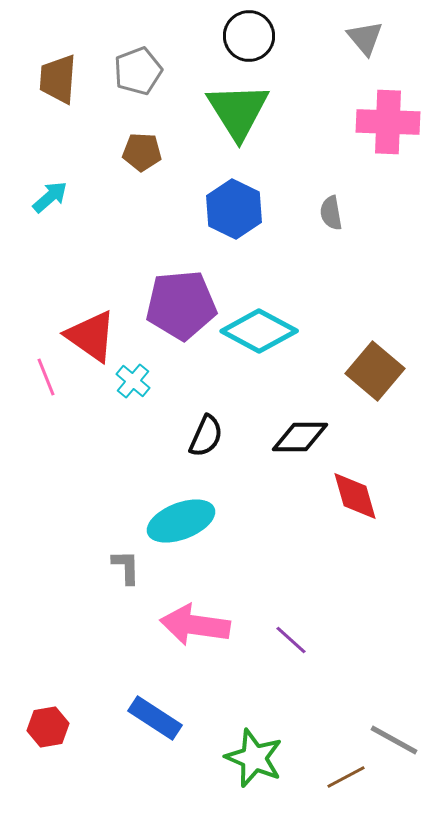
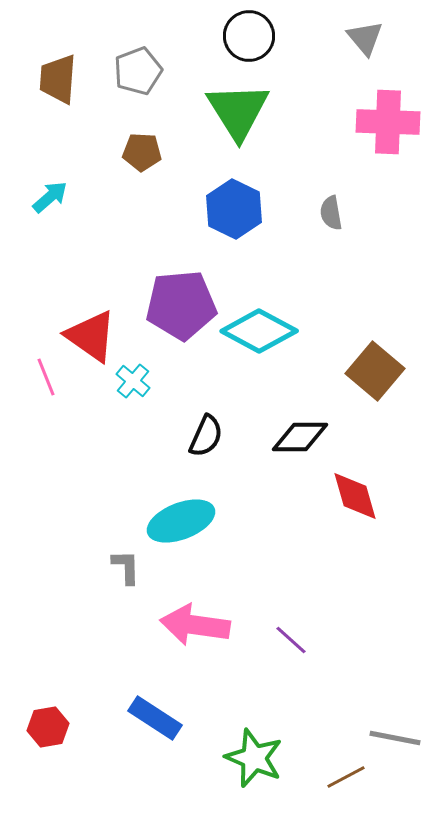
gray line: moved 1 px right, 2 px up; rotated 18 degrees counterclockwise
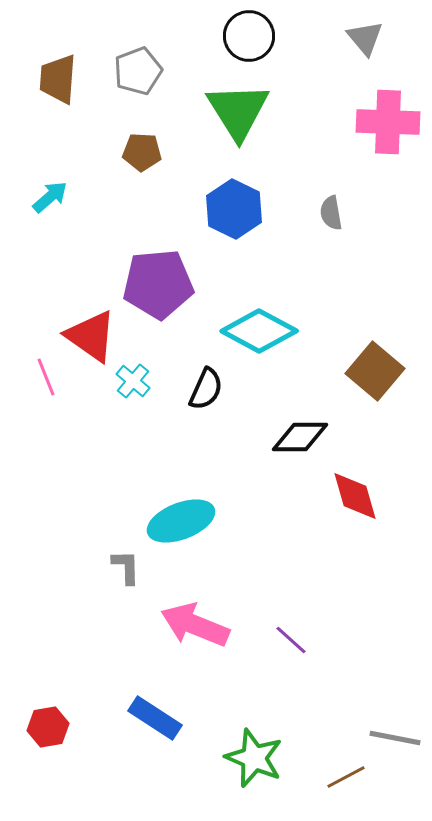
purple pentagon: moved 23 px left, 21 px up
black semicircle: moved 47 px up
pink arrow: rotated 14 degrees clockwise
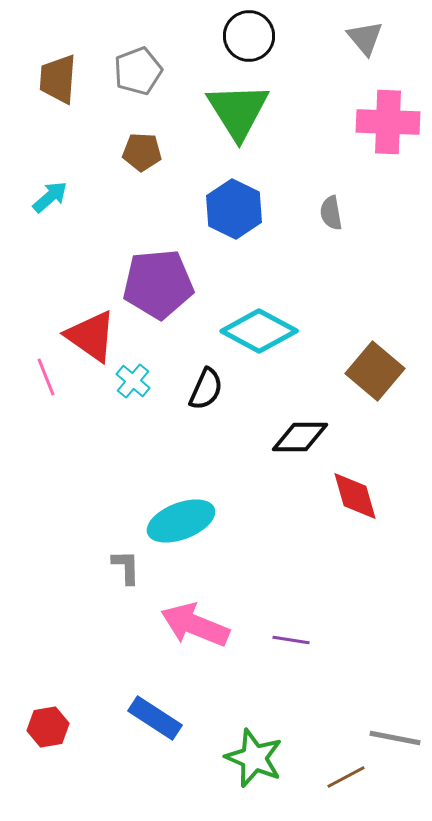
purple line: rotated 33 degrees counterclockwise
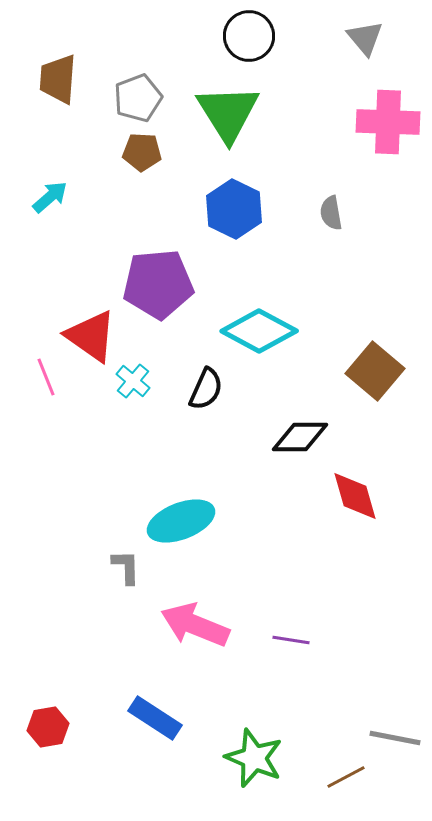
gray pentagon: moved 27 px down
green triangle: moved 10 px left, 2 px down
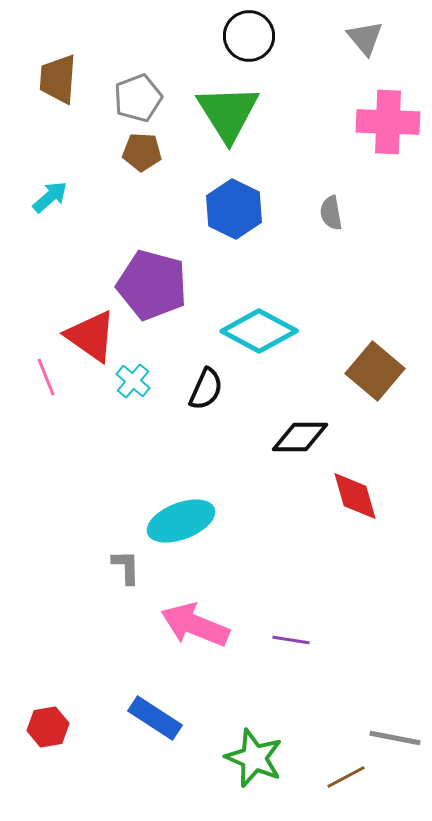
purple pentagon: moved 6 px left, 1 px down; rotated 20 degrees clockwise
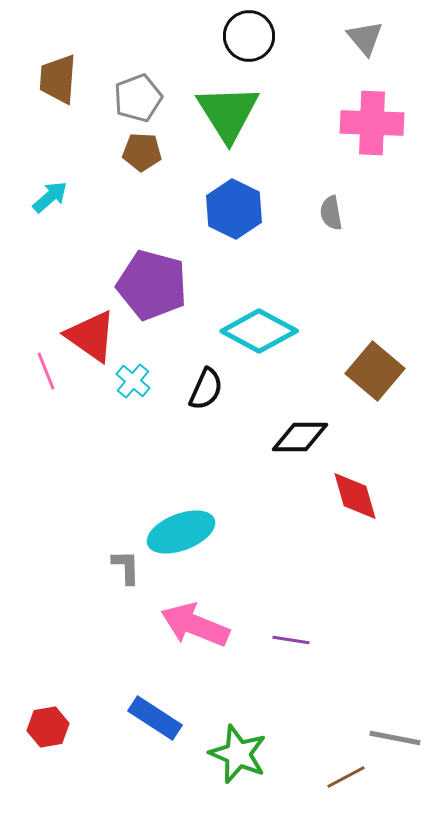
pink cross: moved 16 px left, 1 px down
pink line: moved 6 px up
cyan ellipse: moved 11 px down
green star: moved 16 px left, 4 px up
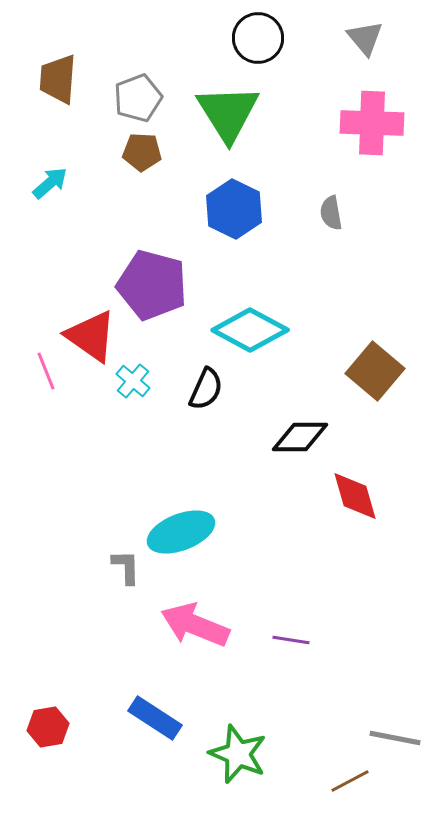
black circle: moved 9 px right, 2 px down
cyan arrow: moved 14 px up
cyan diamond: moved 9 px left, 1 px up
brown line: moved 4 px right, 4 px down
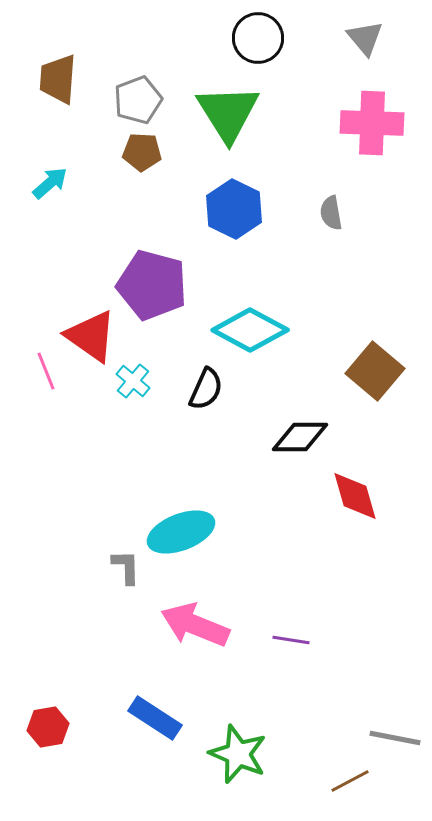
gray pentagon: moved 2 px down
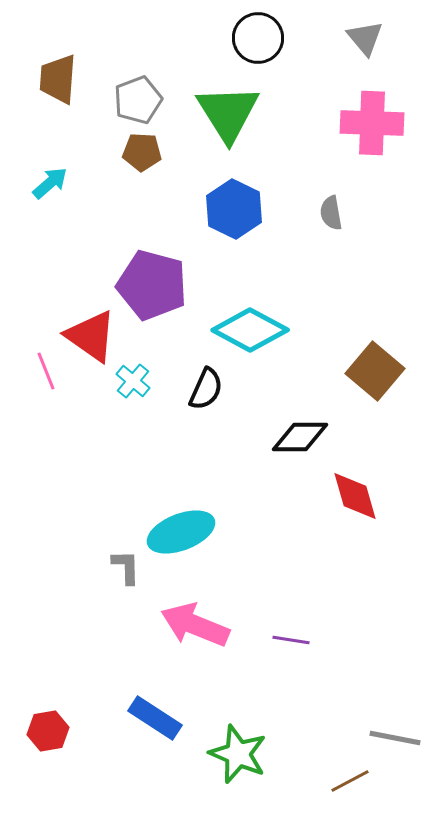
red hexagon: moved 4 px down
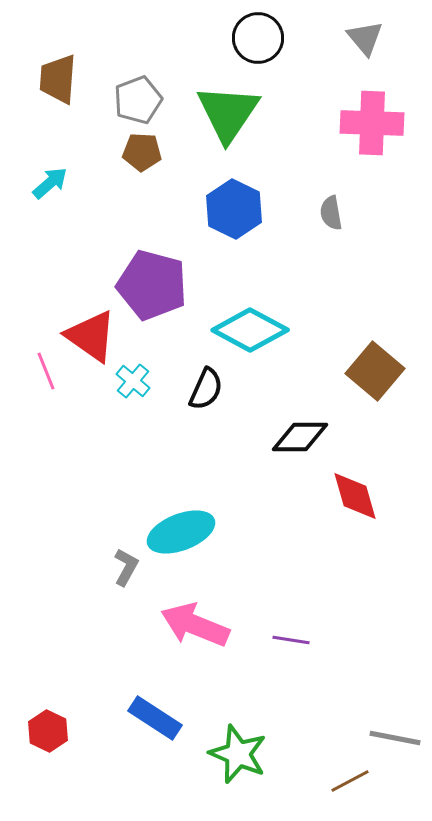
green triangle: rotated 6 degrees clockwise
gray L-shape: rotated 30 degrees clockwise
red hexagon: rotated 24 degrees counterclockwise
